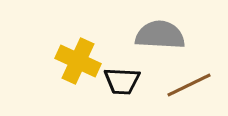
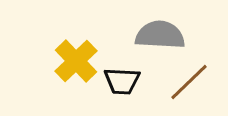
yellow cross: moved 2 px left; rotated 21 degrees clockwise
brown line: moved 3 px up; rotated 18 degrees counterclockwise
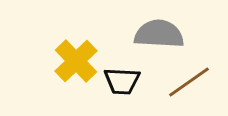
gray semicircle: moved 1 px left, 1 px up
brown line: rotated 9 degrees clockwise
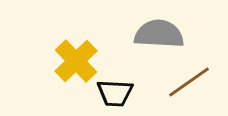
black trapezoid: moved 7 px left, 12 px down
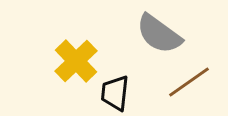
gray semicircle: rotated 147 degrees counterclockwise
black trapezoid: rotated 93 degrees clockwise
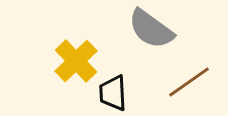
gray semicircle: moved 8 px left, 5 px up
black trapezoid: moved 2 px left; rotated 9 degrees counterclockwise
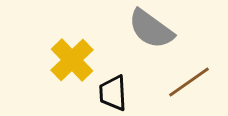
yellow cross: moved 4 px left, 1 px up
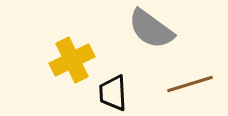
yellow cross: rotated 18 degrees clockwise
brown line: moved 1 px right, 2 px down; rotated 18 degrees clockwise
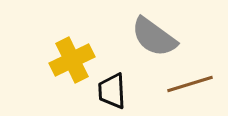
gray semicircle: moved 3 px right, 8 px down
black trapezoid: moved 1 px left, 2 px up
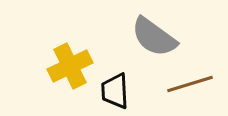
yellow cross: moved 2 px left, 6 px down
black trapezoid: moved 3 px right
